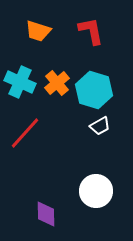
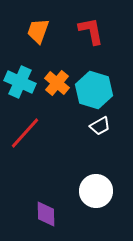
orange trapezoid: rotated 92 degrees clockwise
orange cross: rotated 10 degrees counterclockwise
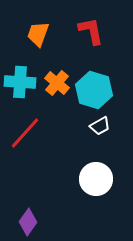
orange trapezoid: moved 3 px down
cyan cross: rotated 20 degrees counterclockwise
white circle: moved 12 px up
purple diamond: moved 18 px left, 8 px down; rotated 36 degrees clockwise
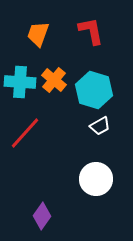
orange cross: moved 3 px left, 3 px up
purple diamond: moved 14 px right, 6 px up
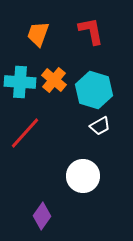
white circle: moved 13 px left, 3 px up
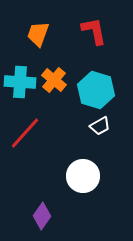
red L-shape: moved 3 px right
cyan hexagon: moved 2 px right
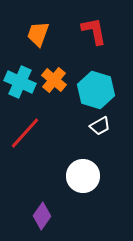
cyan cross: rotated 20 degrees clockwise
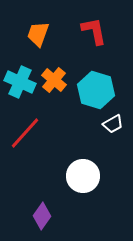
white trapezoid: moved 13 px right, 2 px up
